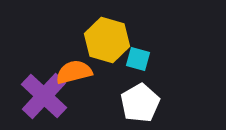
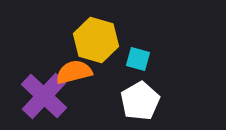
yellow hexagon: moved 11 px left
white pentagon: moved 2 px up
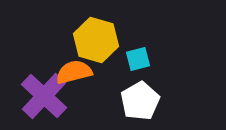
cyan square: rotated 30 degrees counterclockwise
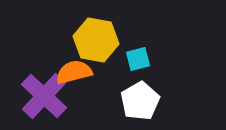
yellow hexagon: rotated 6 degrees counterclockwise
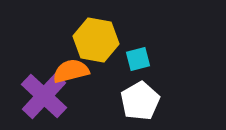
orange semicircle: moved 3 px left, 1 px up
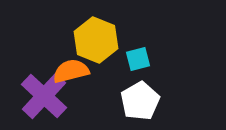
yellow hexagon: rotated 12 degrees clockwise
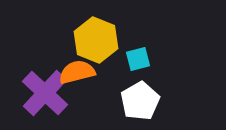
orange semicircle: moved 6 px right, 1 px down
purple cross: moved 1 px right, 3 px up
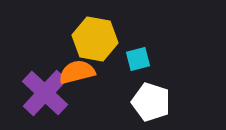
yellow hexagon: moved 1 px left, 1 px up; rotated 12 degrees counterclockwise
white pentagon: moved 11 px right, 1 px down; rotated 24 degrees counterclockwise
